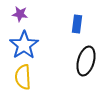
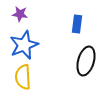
blue star: rotated 12 degrees clockwise
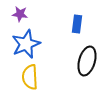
blue star: moved 2 px right, 1 px up
black ellipse: moved 1 px right
yellow semicircle: moved 7 px right
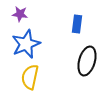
yellow semicircle: rotated 15 degrees clockwise
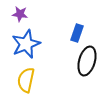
blue rectangle: moved 9 px down; rotated 12 degrees clockwise
yellow semicircle: moved 4 px left, 3 px down
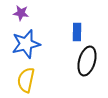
purple star: moved 1 px right, 1 px up
blue rectangle: moved 1 px up; rotated 18 degrees counterclockwise
blue star: rotated 8 degrees clockwise
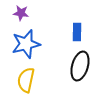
black ellipse: moved 7 px left, 5 px down
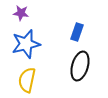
blue rectangle: rotated 18 degrees clockwise
yellow semicircle: moved 1 px right
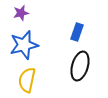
purple star: rotated 21 degrees counterclockwise
blue star: moved 2 px left, 1 px down
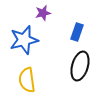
purple star: moved 22 px right
blue star: moved 5 px up
yellow semicircle: rotated 20 degrees counterclockwise
